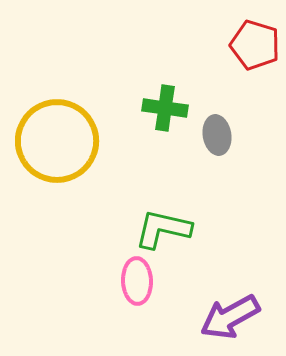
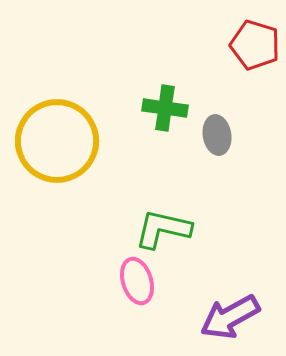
pink ellipse: rotated 15 degrees counterclockwise
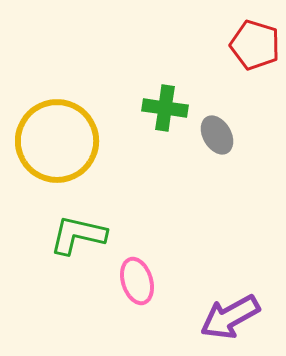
gray ellipse: rotated 21 degrees counterclockwise
green L-shape: moved 85 px left, 6 px down
